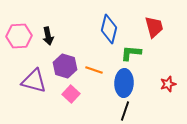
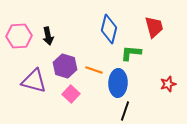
blue ellipse: moved 6 px left
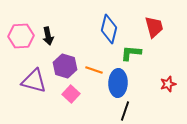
pink hexagon: moved 2 px right
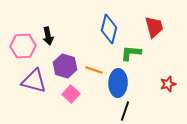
pink hexagon: moved 2 px right, 10 px down
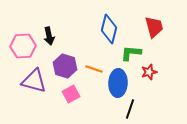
black arrow: moved 1 px right
orange line: moved 1 px up
red star: moved 19 px left, 12 px up
pink square: rotated 18 degrees clockwise
black line: moved 5 px right, 2 px up
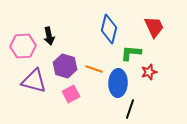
red trapezoid: rotated 10 degrees counterclockwise
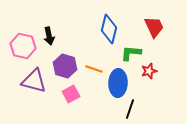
pink hexagon: rotated 15 degrees clockwise
red star: moved 1 px up
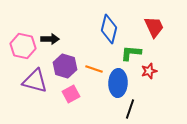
black arrow: moved 1 px right, 3 px down; rotated 78 degrees counterclockwise
purple triangle: moved 1 px right
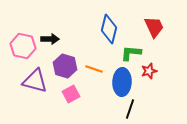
blue ellipse: moved 4 px right, 1 px up
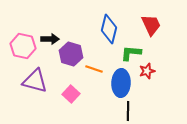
red trapezoid: moved 3 px left, 2 px up
purple hexagon: moved 6 px right, 12 px up
red star: moved 2 px left
blue ellipse: moved 1 px left, 1 px down
pink square: rotated 18 degrees counterclockwise
black line: moved 2 px left, 2 px down; rotated 18 degrees counterclockwise
